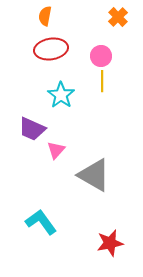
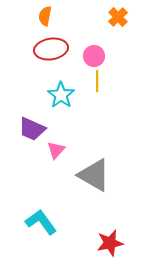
pink circle: moved 7 px left
yellow line: moved 5 px left
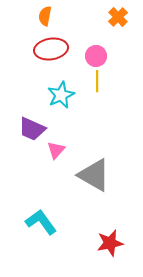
pink circle: moved 2 px right
cyan star: rotated 12 degrees clockwise
